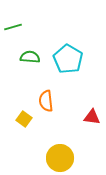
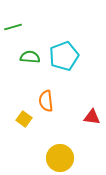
cyan pentagon: moved 4 px left, 3 px up; rotated 20 degrees clockwise
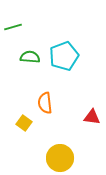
orange semicircle: moved 1 px left, 2 px down
yellow square: moved 4 px down
